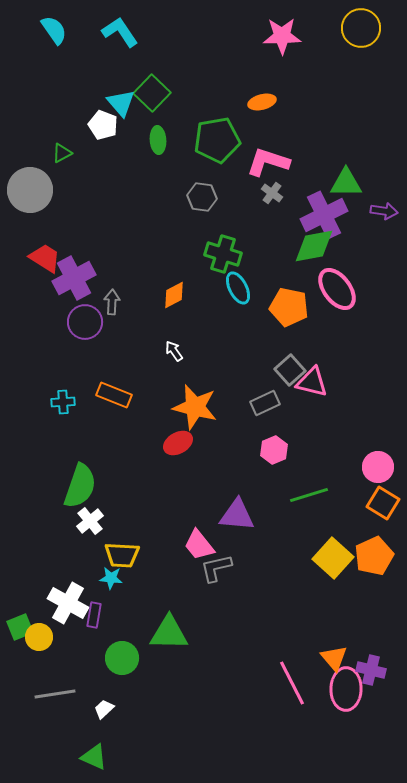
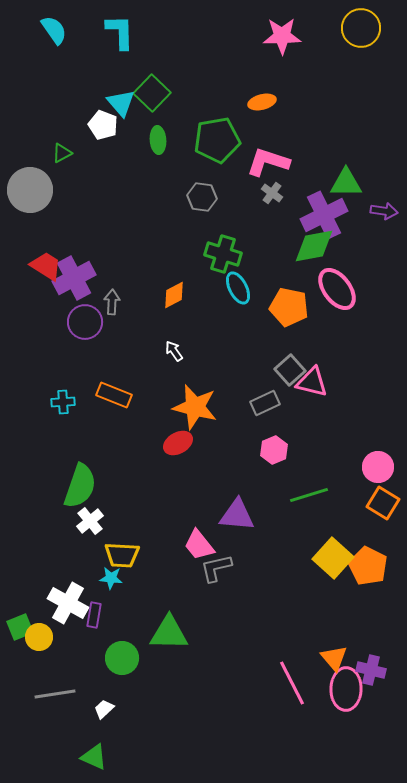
cyan L-shape at (120, 32): rotated 33 degrees clockwise
red trapezoid at (45, 258): moved 1 px right, 8 px down
orange pentagon at (374, 556): moved 6 px left, 10 px down; rotated 21 degrees counterclockwise
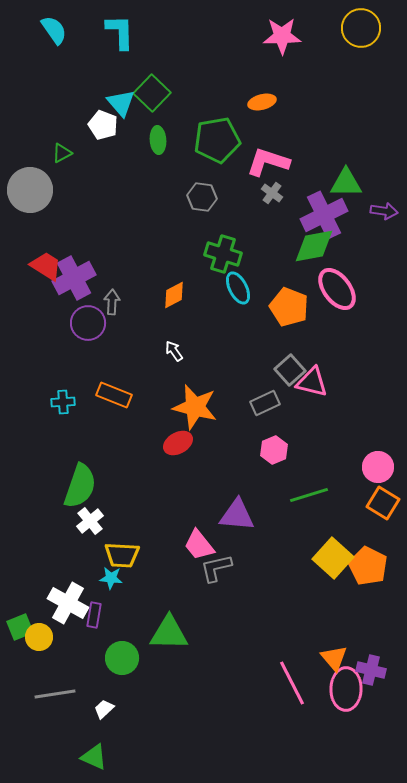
orange pentagon at (289, 307): rotated 9 degrees clockwise
purple circle at (85, 322): moved 3 px right, 1 px down
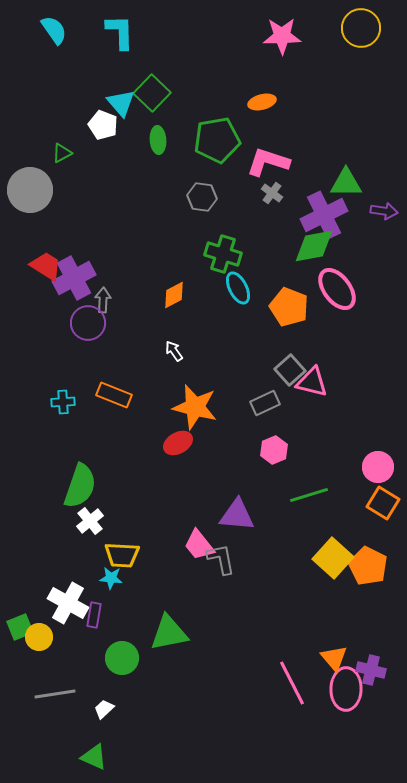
gray arrow at (112, 302): moved 9 px left, 2 px up
gray L-shape at (216, 568): moved 5 px right, 9 px up; rotated 92 degrees clockwise
green triangle at (169, 633): rotated 12 degrees counterclockwise
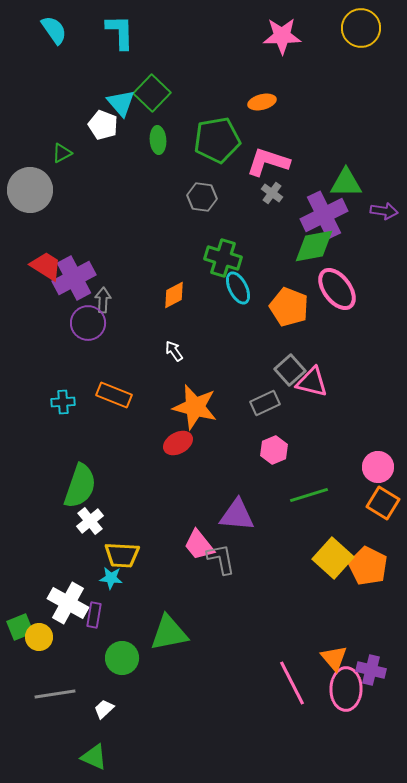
green cross at (223, 254): moved 4 px down
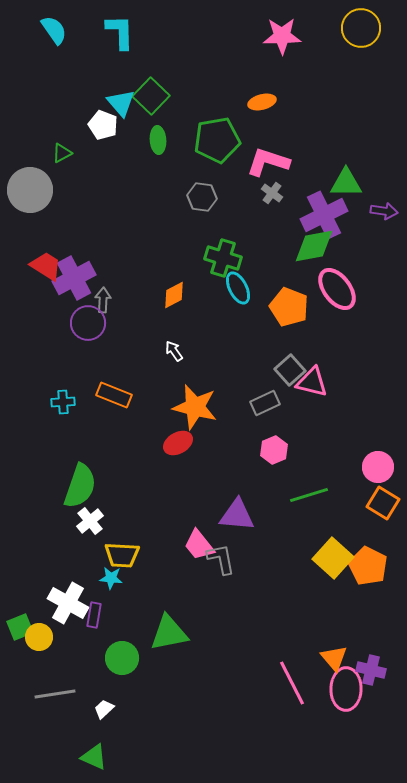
green square at (152, 93): moved 1 px left, 3 px down
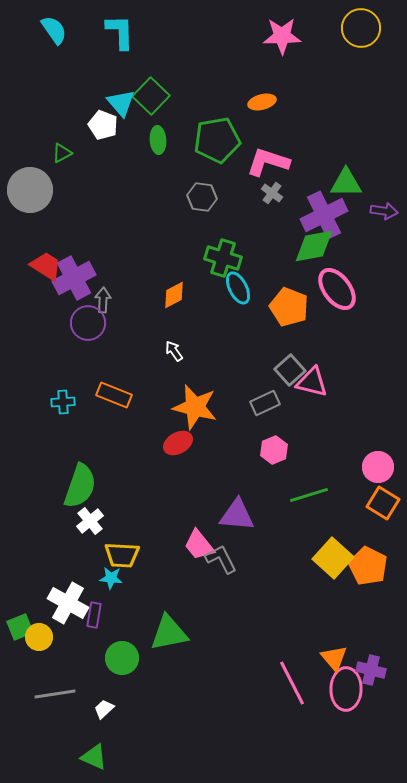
gray L-shape at (221, 559): rotated 16 degrees counterclockwise
